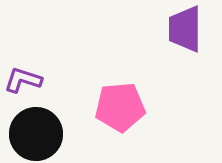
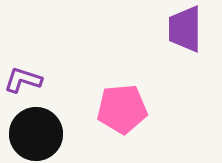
pink pentagon: moved 2 px right, 2 px down
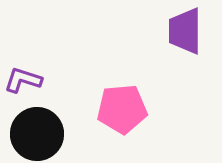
purple trapezoid: moved 2 px down
black circle: moved 1 px right
